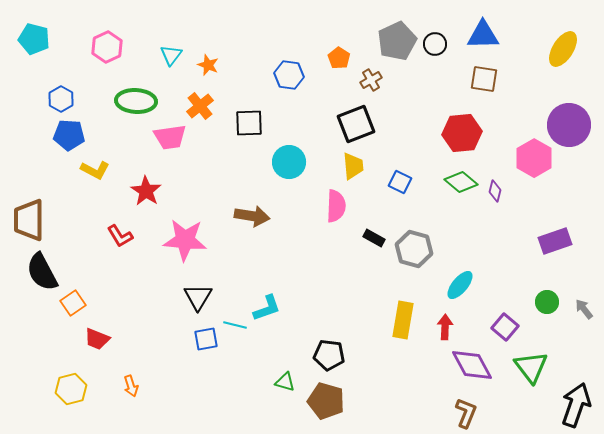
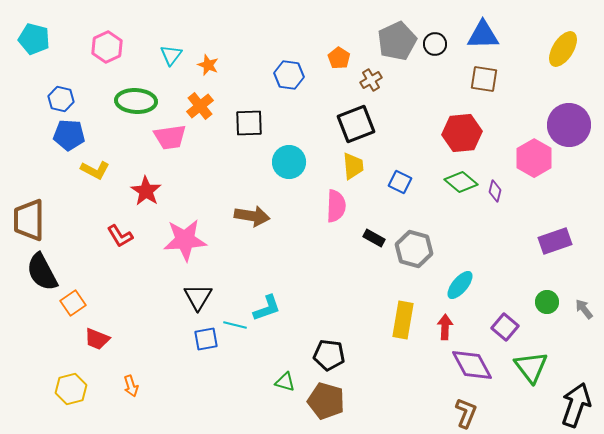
blue hexagon at (61, 99): rotated 15 degrees counterclockwise
pink star at (185, 240): rotated 9 degrees counterclockwise
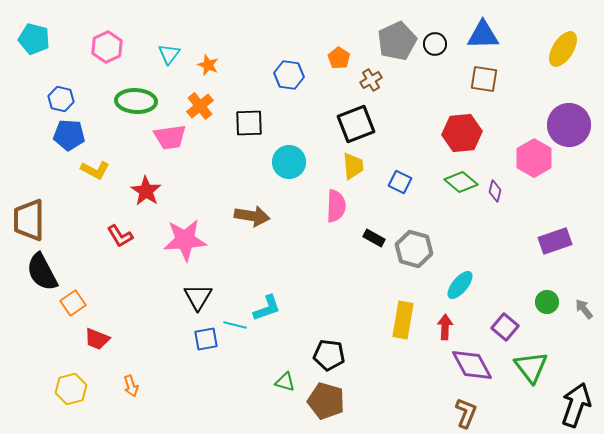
cyan triangle at (171, 55): moved 2 px left, 1 px up
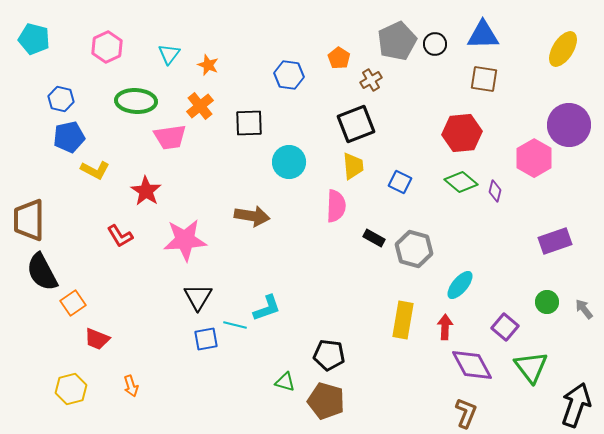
blue pentagon at (69, 135): moved 2 px down; rotated 16 degrees counterclockwise
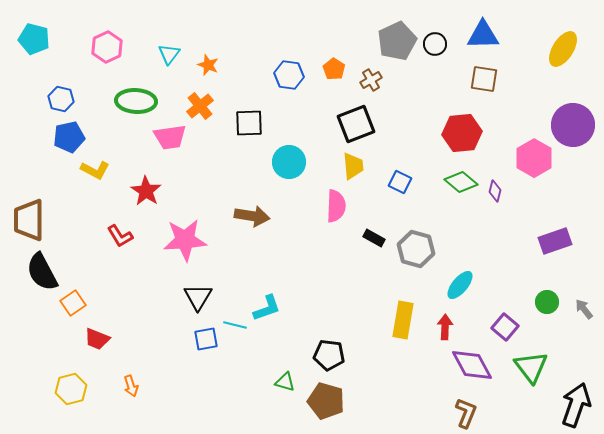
orange pentagon at (339, 58): moved 5 px left, 11 px down
purple circle at (569, 125): moved 4 px right
gray hexagon at (414, 249): moved 2 px right
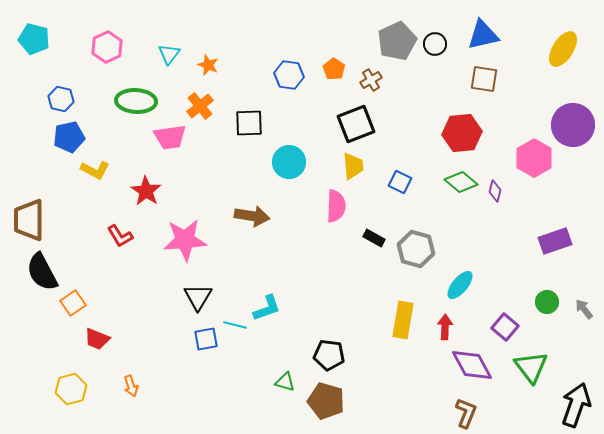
blue triangle at (483, 35): rotated 12 degrees counterclockwise
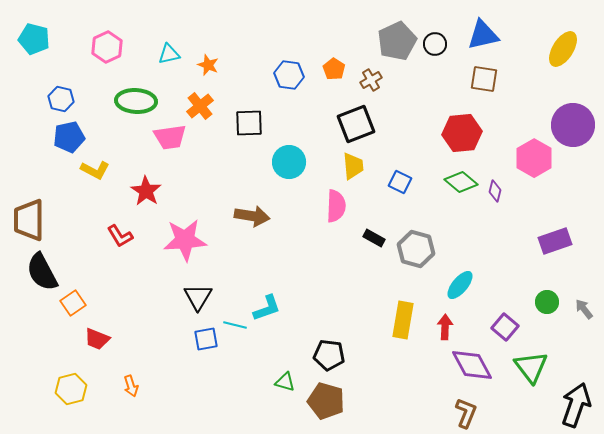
cyan triangle at (169, 54): rotated 40 degrees clockwise
